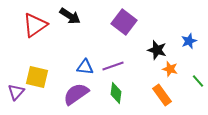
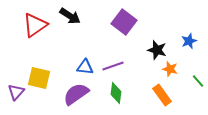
yellow square: moved 2 px right, 1 px down
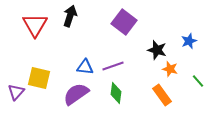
black arrow: rotated 105 degrees counterclockwise
red triangle: rotated 24 degrees counterclockwise
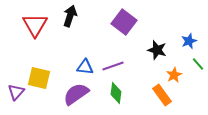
orange star: moved 4 px right, 6 px down; rotated 28 degrees clockwise
green line: moved 17 px up
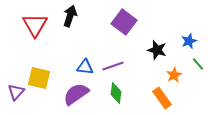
orange rectangle: moved 3 px down
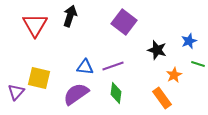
green line: rotated 32 degrees counterclockwise
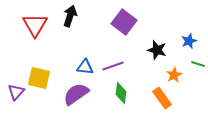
green diamond: moved 5 px right
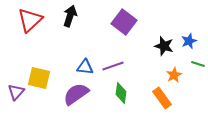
red triangle: moved 5 px left, 5 px up; rotated 16 degrees clockwise
black star: moved 7 px right, 4 px up
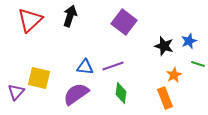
orange rectangle: moved 3 px right; rotated 15 degrees clockwise
